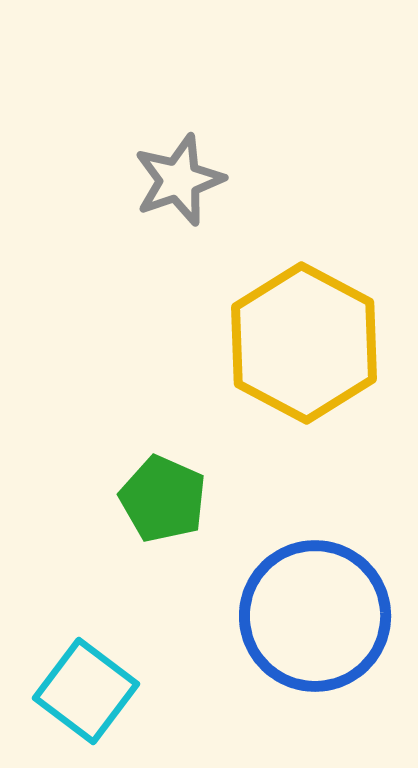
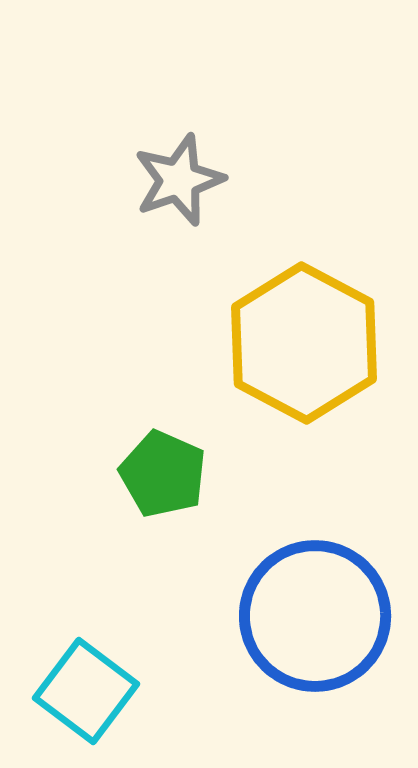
green pentagon: moved 25 px up
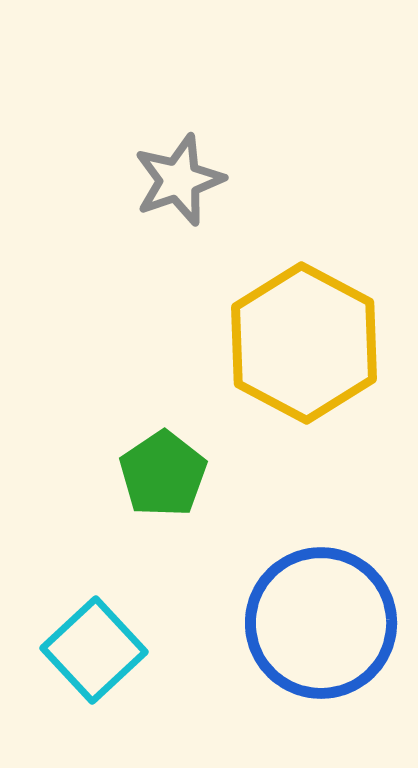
green pentagon: rotated 14 degrees clockwise
blue circle: moved 6 px right, 7 px down
cyan square: moved 8 px right, 41 px up; rotated 10 degrees clockwise
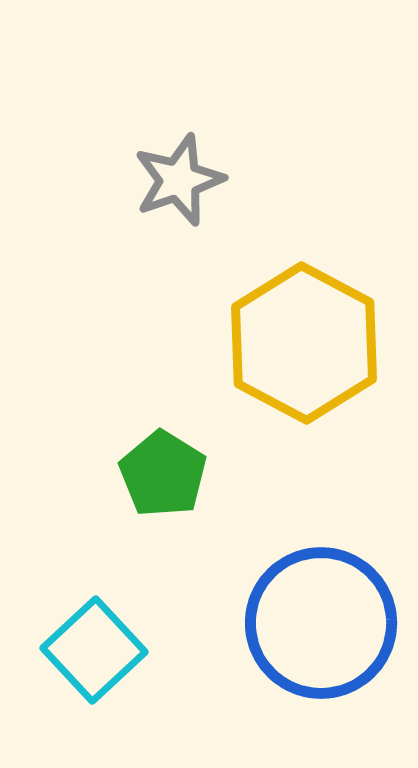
green pentagon: rotated 6 degrees counterclockwise
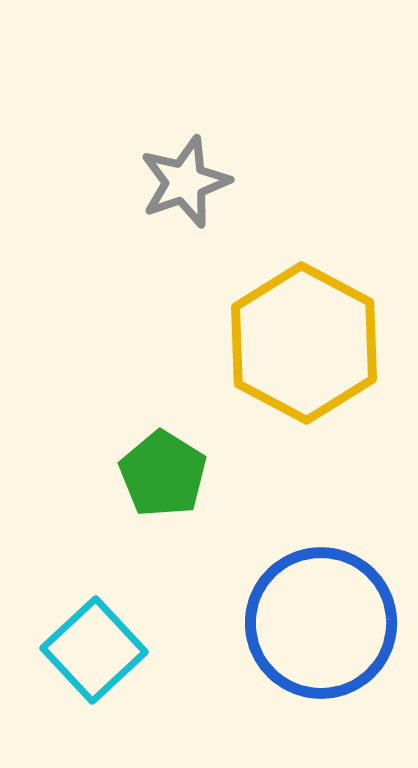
gray star: moved 6 px right, 2 px down
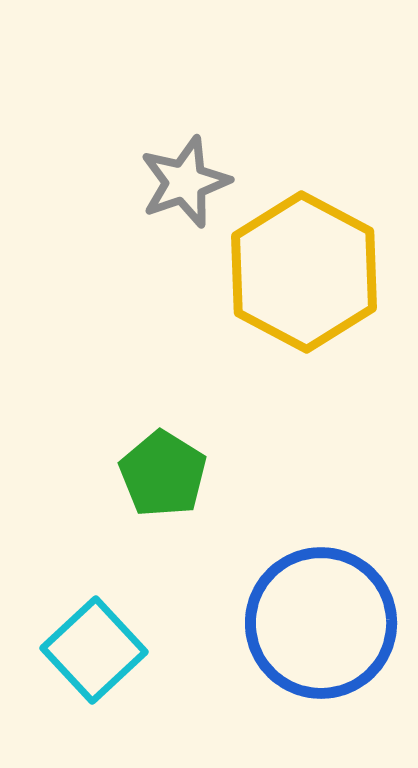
yellow hexagon: moved 71 px up
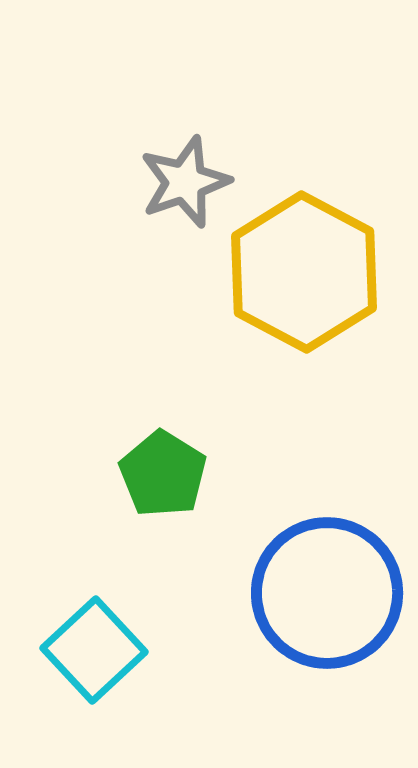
blue circle: moved 6 px right, 30 px up
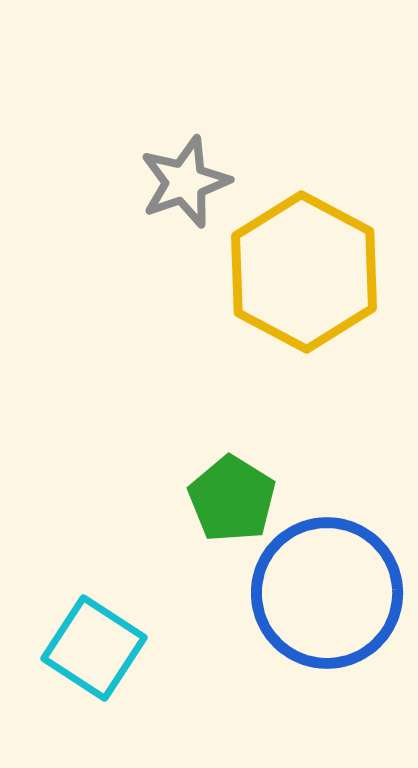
green pentagon: moved 69 px right, 25 px down
cyan square: moved 2 px up; rotated 14 degrees counterclockwise
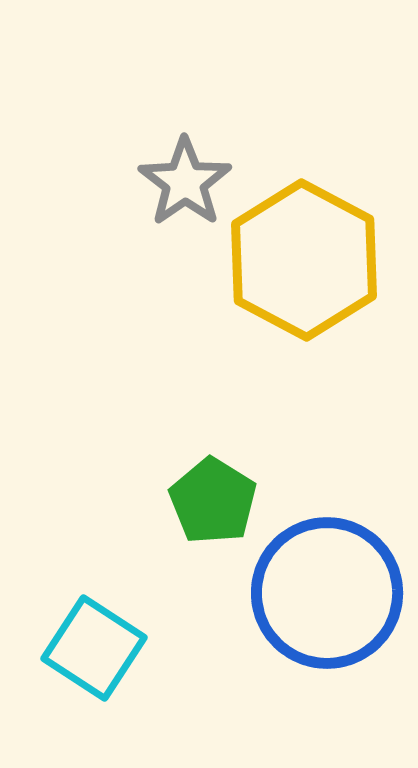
gray star: rotated 16 degrees counterclockwise
yellow hexagon: moved 12 px up
green pentagon: moved 19 px left, 2 px down
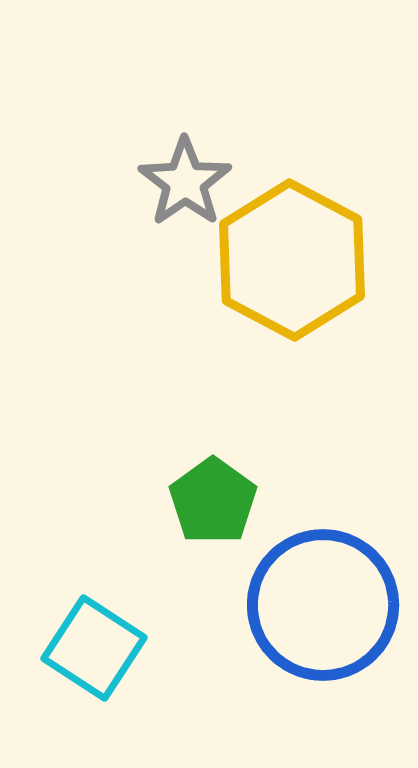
yellow hexagon: moved 12 px left
green pentagon: rotated 4 degrees clockwise
blue circle: moved 4 px left, 12 px down
